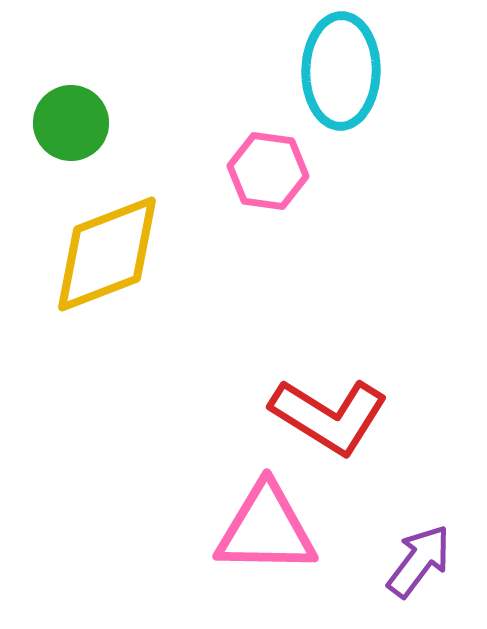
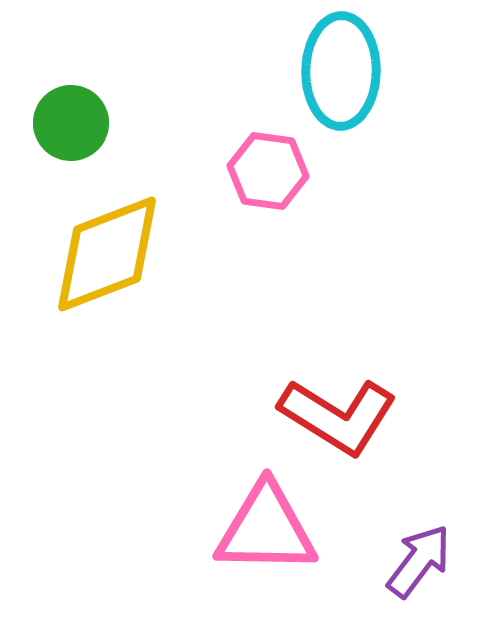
red L-shape: moved 9 px right
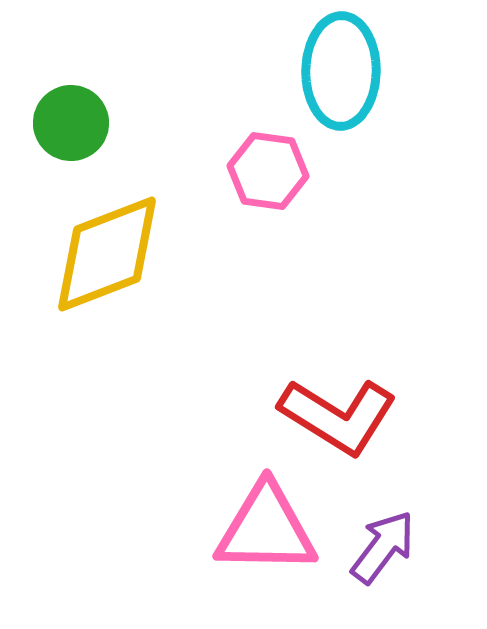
purple arrow: moved 36 px left, 14 px up
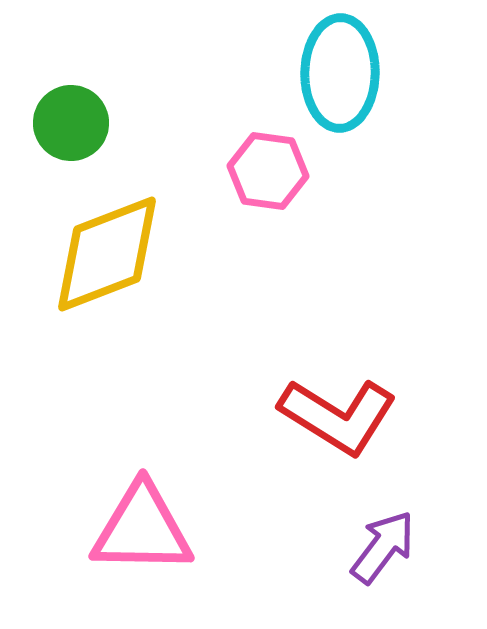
cyan ellipse: moved 1 px left, 2 px down
pink triangle: moved 124 px left
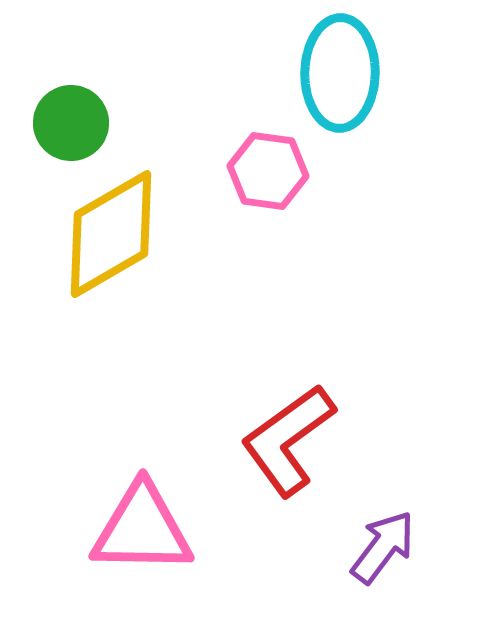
yellow diamond: moved 4 px right, 20 px up; rotated 9 degrees counterclockwise
red L-shape: moved 50 px left, 24 px down; rotated 112 degrees clockwise
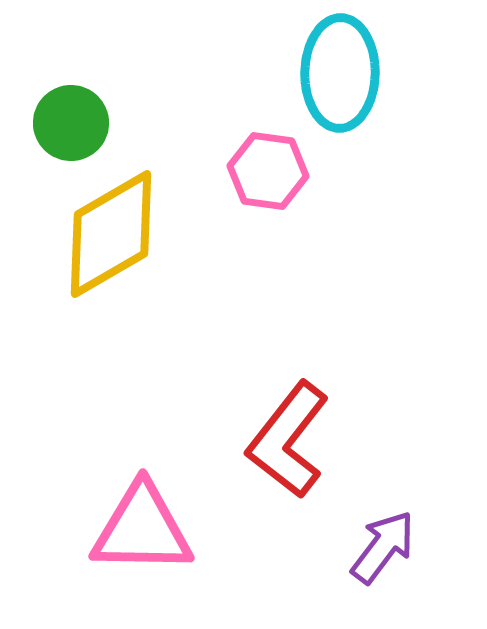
red L-shape: rotated 16 degrees counterclockwise
